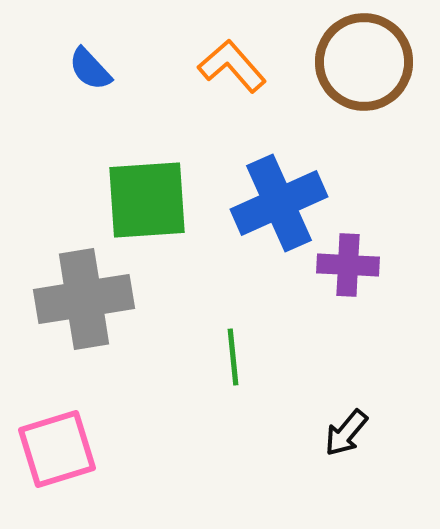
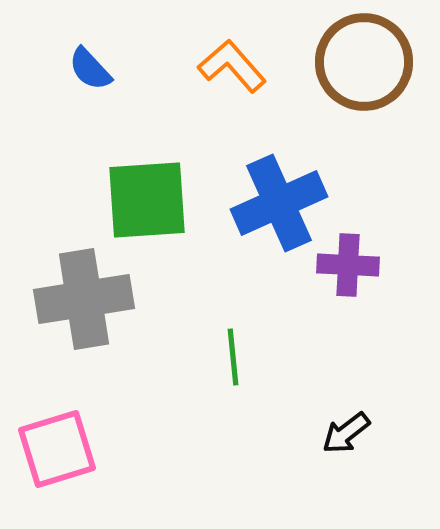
black arrow: rotated 12 degrees clockwise
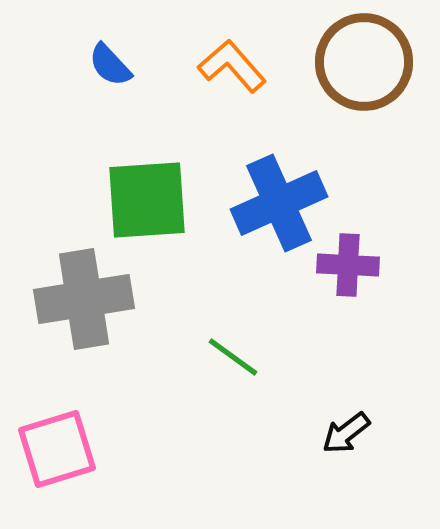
blue semicircle: moved 20 px right, 4 px up
green line: rotated 48 degrees counterclockwise
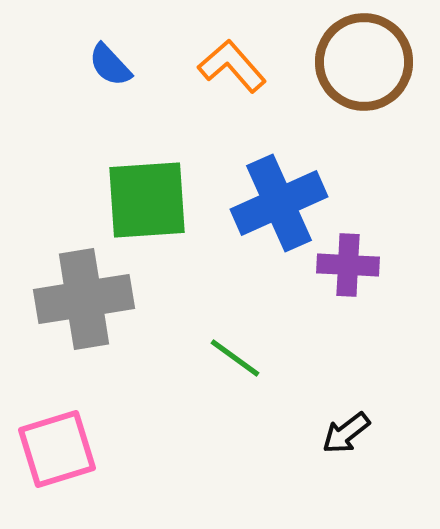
green line: moved 2 px right, 1 px down
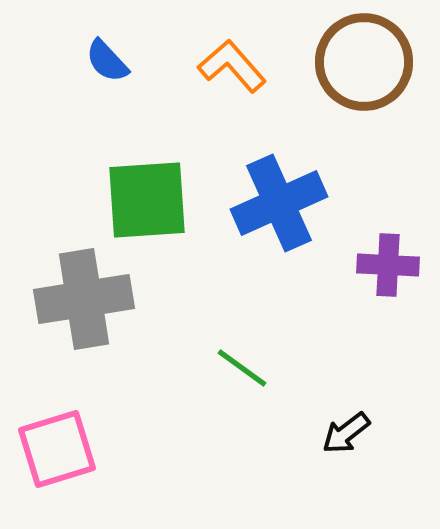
blue semicircle: moved 3 px left, 4 px up
purple cross: moved 40 px right
green line: moved 7 px right, 10 px down
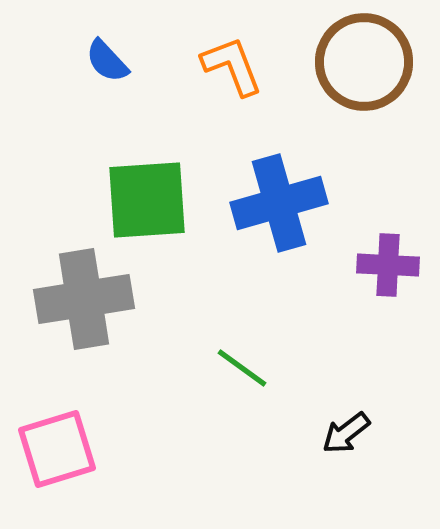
orange L-shape: rotated 20 degrees clockwise
blue cross: rotated 8 degrees clockwise
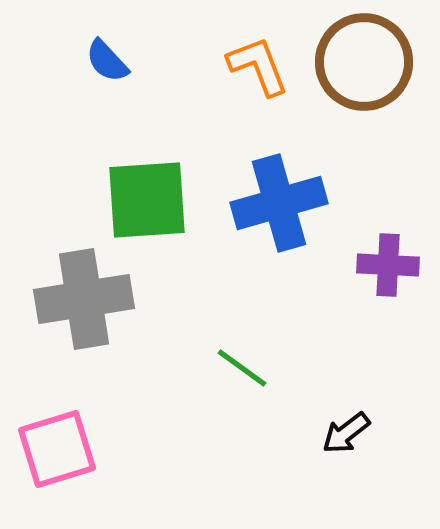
orange L-shape: moved 26 px right
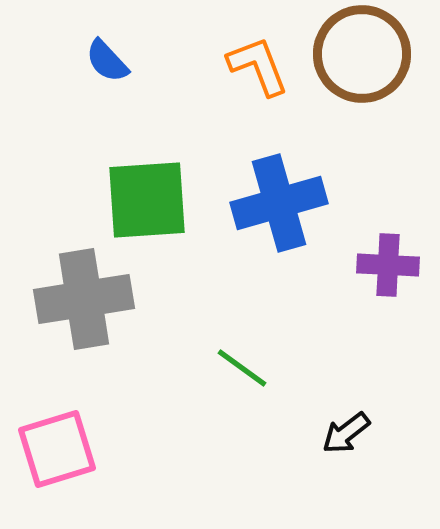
brown circle: moved 2 px left, 8 px up
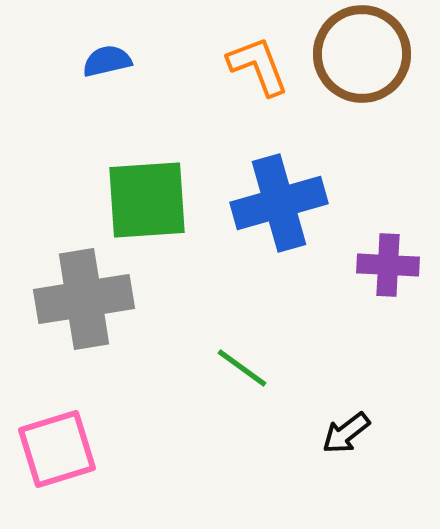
blue semicircle: rotated 120 degrees clockwise
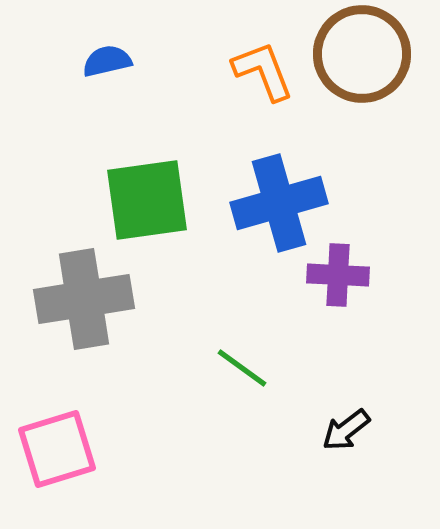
orange L-shape: moved 5 px right, 5 px down
green square: rotated 4 degrees counterclockwise
purple cross: moved 50 px left, 10 px down
black arrow: moved 3 px up
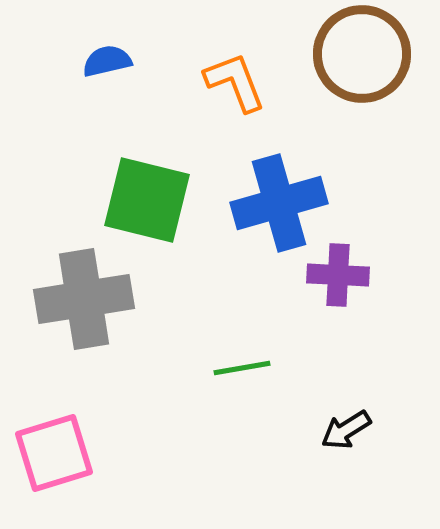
orange L-shape: moved 28 px left, 11 px down
green square: rotated 22 degrees clockwise
green line: rotated 46 degrees counterclockwise
black arrow: rotated 6 degrees clockwise
pink square: moved 3 px left, 4 px down
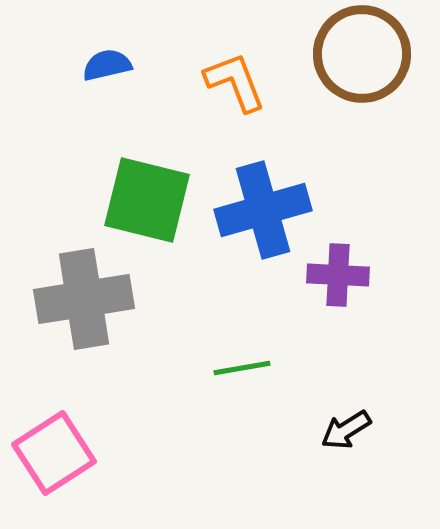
blue semicircle: moved 4 px down
blue cross: moved 16 px left, 7 px down
pink square: rotated 16 degrees counterclockwise
